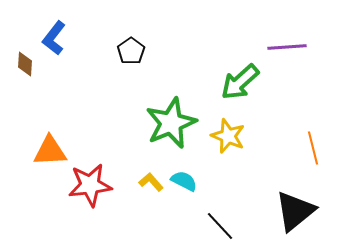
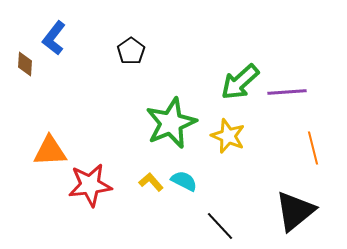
purple line: moved 45 px down
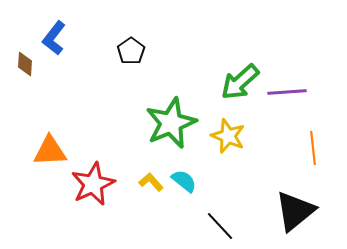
orange line: rotated 8 degrees clockwise
cyan semicircle: rotated 12 degrees clockwise
red star: moved 3 px right, 1 px up; rotated 18 degrees counterclockwise
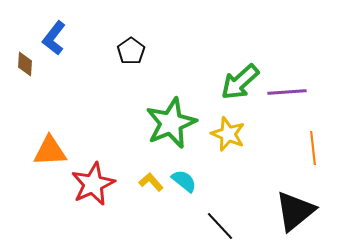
yellow star: moved 2 px up
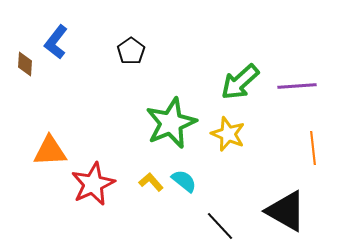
blue L-shape: moved 2 px right, 4 px down
purple line: moved 10 px right, 6 px up
black triangle: moved 9 px left; rotated 51 degrees counterclockwise
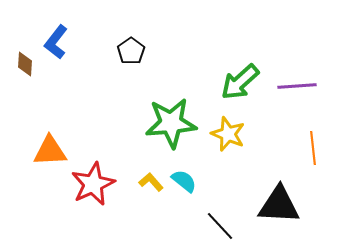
green star: rotated 18 degrees clockwise
black triangle: moved 7 px left, 6 px up; rotated 27 degrees counterclockwise
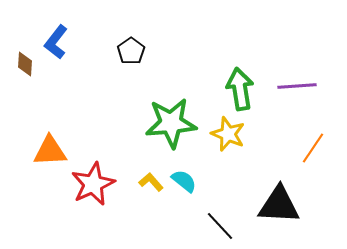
green arrow: moved 7 px down; rotated 123 degrees clockwise
orange line: rotated 40 degrees clockwise
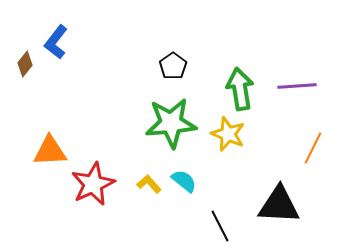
black pentagon: moved 42 px right, 15 px down
brown diamond: rotated 35 degrees clockwise
orange line: rotated 8 degrees counterclockwise
yellow L-shape: moved 2 px left, 2 px down
black line: rotated 16 degrees clockwise
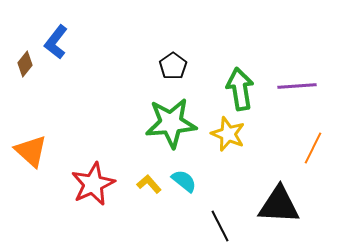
orange triangle: moved 19 px left; rotated 45 degrees clockwise
